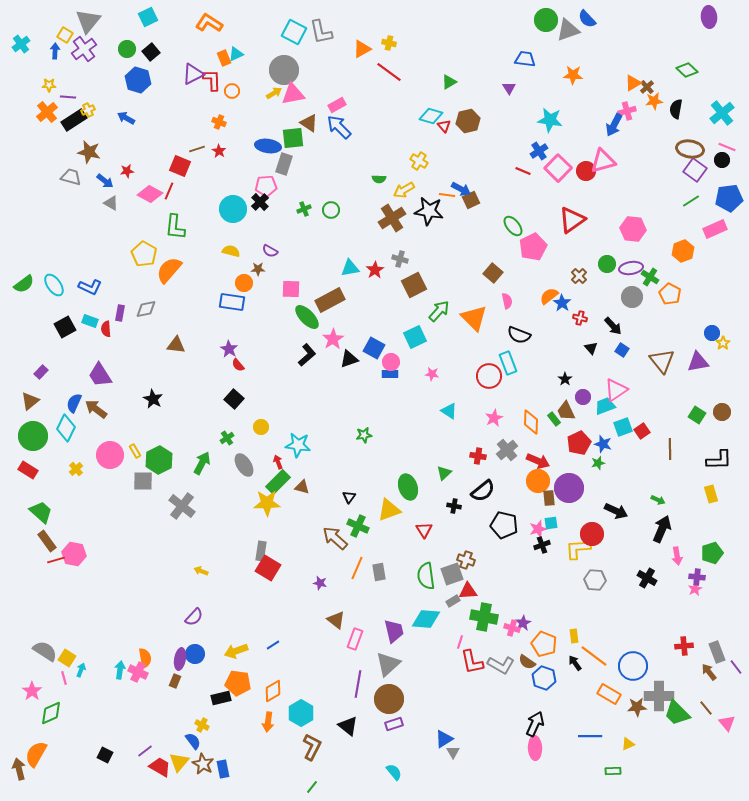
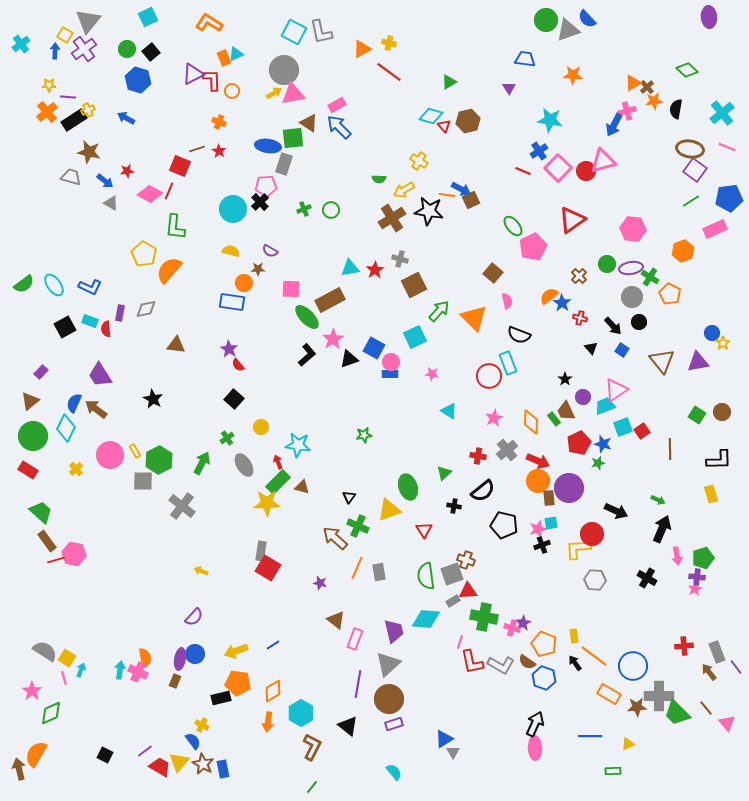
black circle at (722, 160): moved 83 px left, 162 px down
green pentagon at (712, 553): moved 9 px left, 5 px down
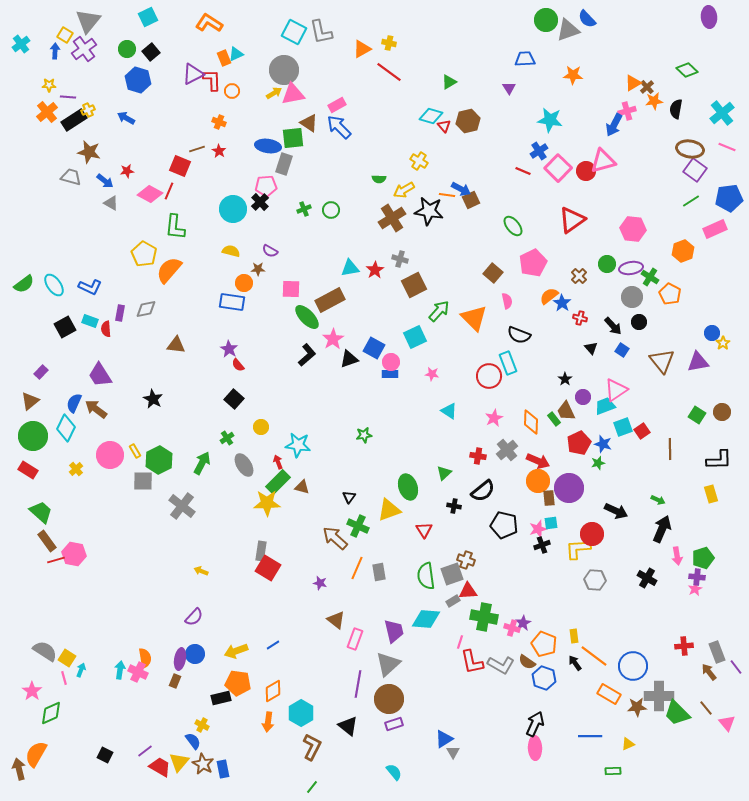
blue trapezoid at (525, 59): rotated 10 degrees counterclockwise
pink pentagon at (533, 247): moved 16 px down
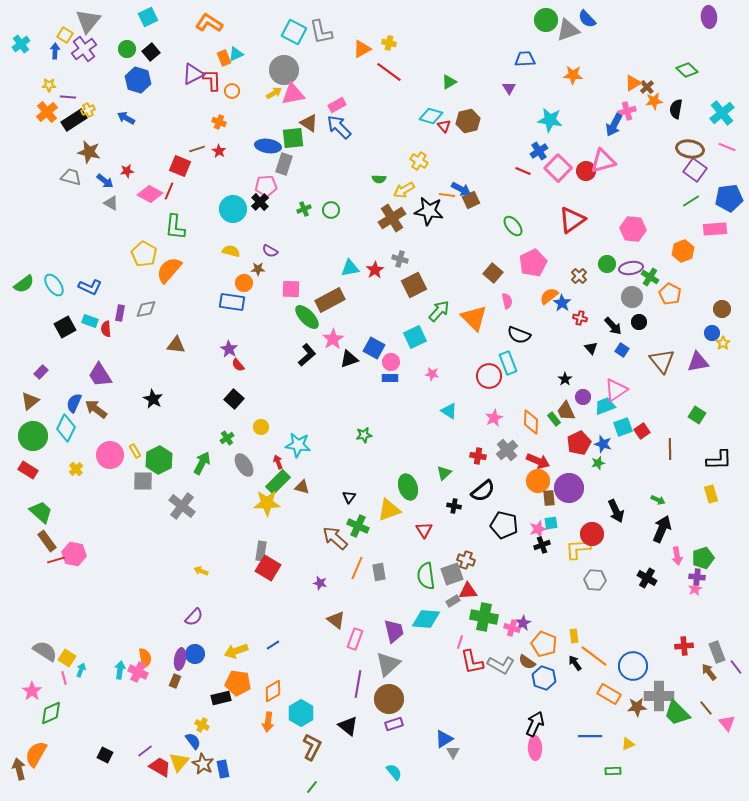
pink rectangle at (715, 229): rotated 20 degrees clockwise
blue rectangle at (390, 374): moved 4 px down
brown circle at (722, 412): moved 103 px up
black arrow at (616, 511): rotated 40 degrees clockwise
